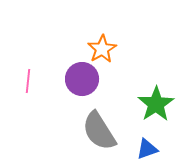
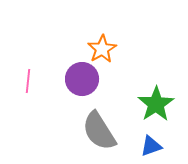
blue triangle: moved 4 px right, 3 px up
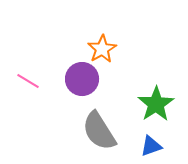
pink line: rotated 65 degrees counterclockwise
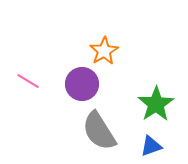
orange star: moved 2 px right, 2 px down
purple circle: moved 5 px down
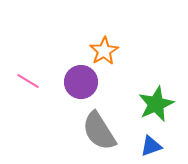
purple circle: moved 1 px left, 2 px up
green star: rotated 9 degrees clockwise
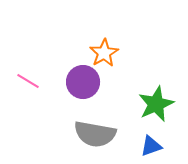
orange star: moved 2 px down
purple circle: moved 2 px right
gray semicircle: moved 4 px left, 3 px down; rotated 48 degrees counterclockwise
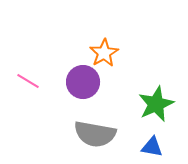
blue triangle: moved 1 px right, 1 px down; rotated 30 degrees clockwise
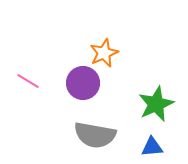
orange star: rotated 8 degrees clockwise
purple circle: moved 1 px down
gray semicircle: moved 1 px down
blue triangle: rotated 15 degrees counterclockwise
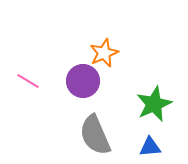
purple circle: moved 2 px up
green star: moved 2 px left
gray semicircle: rotated 57 degrees clockwise
blue triangle: moved 2 px left
